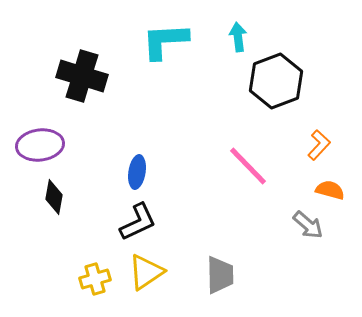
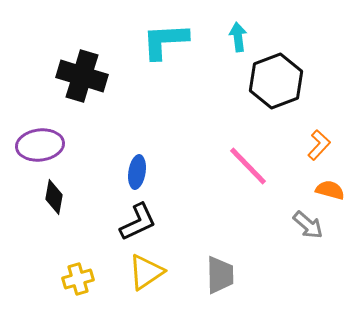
yellow cross: moved 17 px left
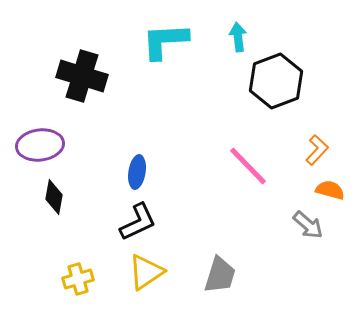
orange L-shape: moved 2 px left, 5 px down
gray trapezoid: rotated 18 degrees clockwise
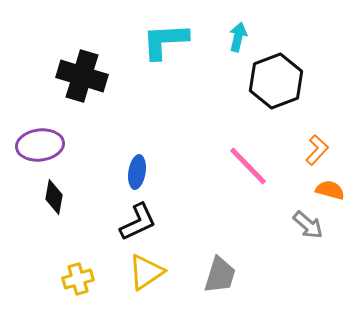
cyan arrow: rotated 20 degrees clockwise
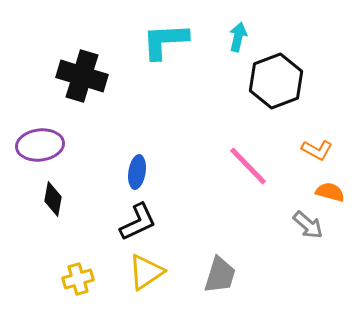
orange L-shape: rotated 76 degrees clockwise
orange semicircle: moved 2 px down
black diamond: moved 1 px left, 2 px down
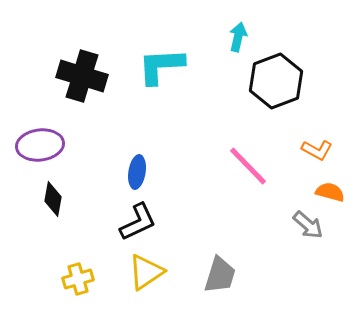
cyan L-shape: moved 4 px left, 25 px down
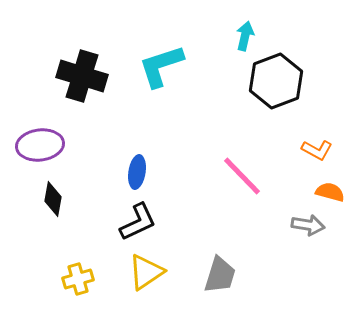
cyan arrow: moved 7 px right, 1 px up
cyan L-shape: rotated 15 degrees counterclockwise
pink line: moved 6 px left, 10 px down
gray arrow: rotated 32 degrees counterclockwise
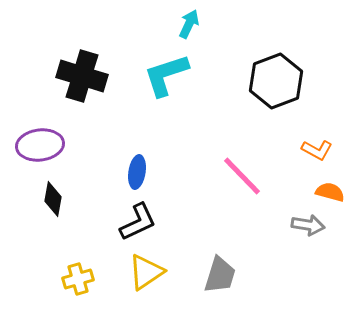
cyan arrow: moved 56 px left, 12 px up; rotated 12 degrees clockwise
cyan L-shape: moved 5 px right, 9 px down
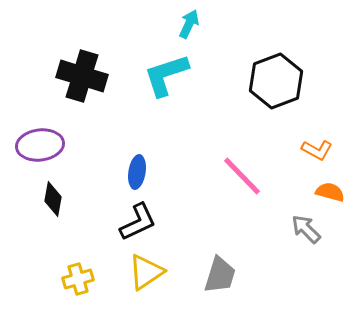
gray arrow: moved 2 px left, 4 px down; rotated 144 degrees counterclockwise
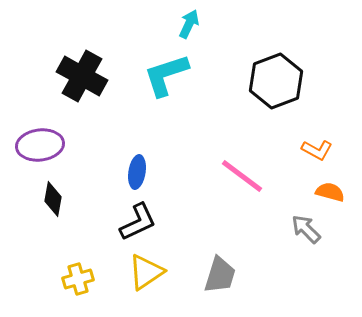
black cross: rotated 12 degrees clockwise
pink line: rotated 9 degrees counterclockwise
